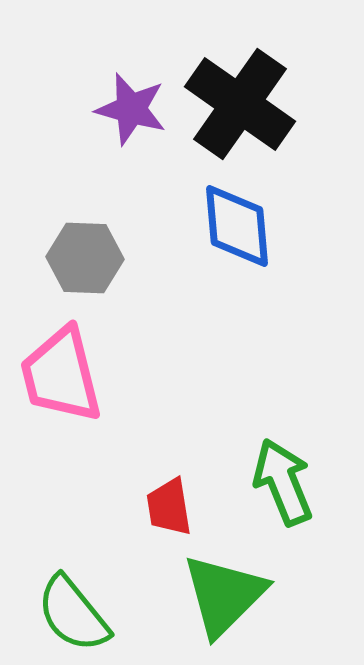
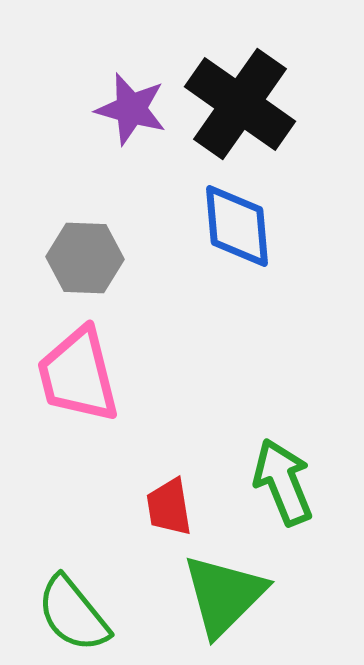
pink trapezoid: moved 17 px right
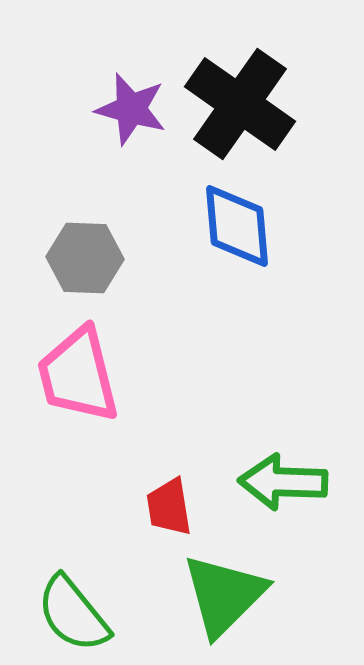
green arrow: rotated 66 degrees counterclockwise
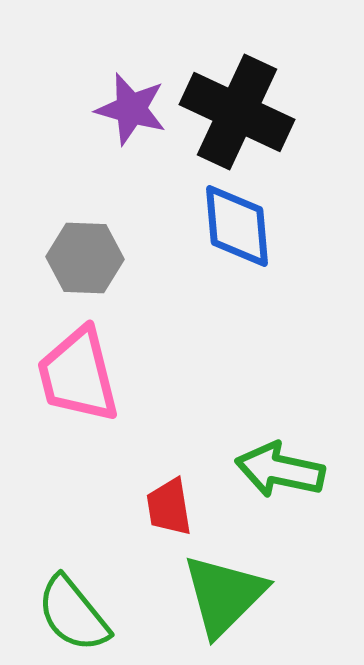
black cross: moved 3 px left, 8 px down; rotated 10 degrees counterclockwise
green arrow: moved 3 px left, 12 px up; rotated 10 degrees clockwise
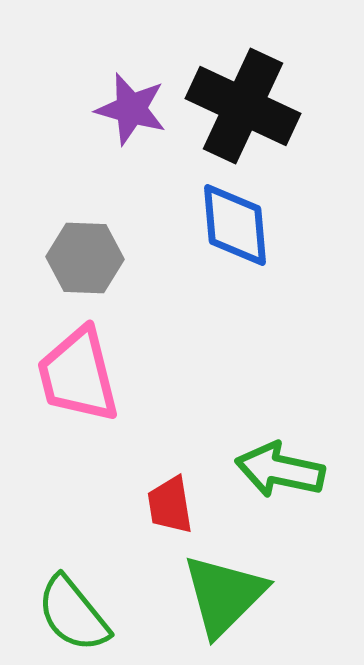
black cross: moved 6 px right, 6 px up
blue diamond: moved 2 px left, 1 px up
red trapezoid: moved 1 px right, 2 px up
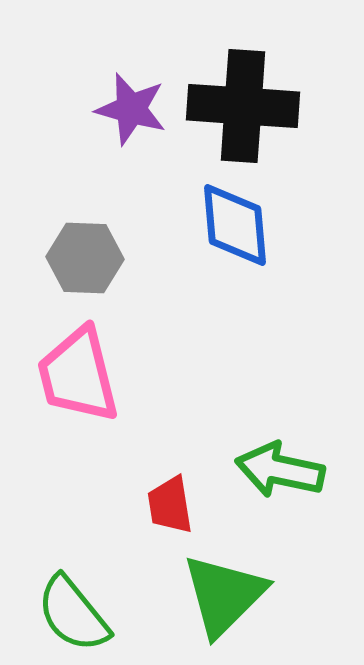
black cross: rotated 21 degrees counterclockwise
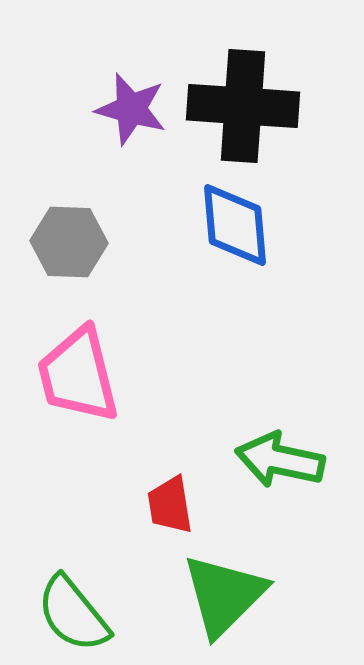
gray hexagon: moved 16 px left, 16 px up
green arrow: moved 10 px up
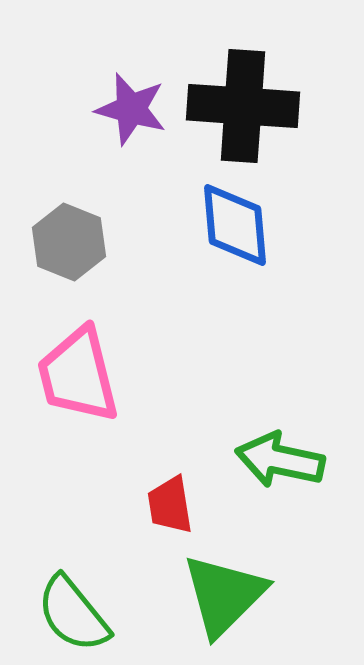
gray hexagon: rotated 20 degrees clockwise
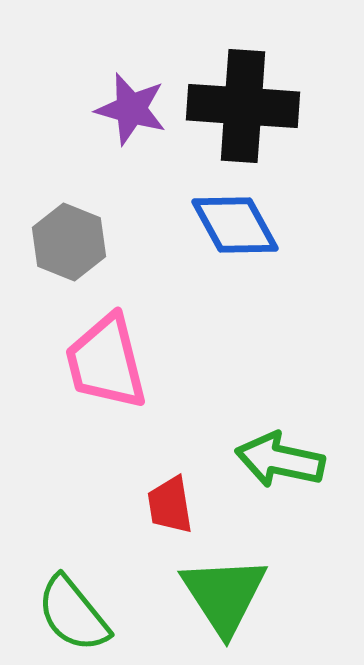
blue diamond: rotated 24 degrees counterclockwise
pink trapezoid: moved 28 px right, 13 px up
green triangle: rotated 18 degrees counterclockwise
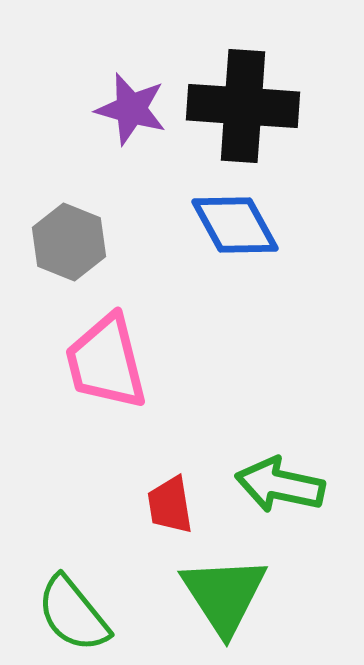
green arrow: moved 25 px down
